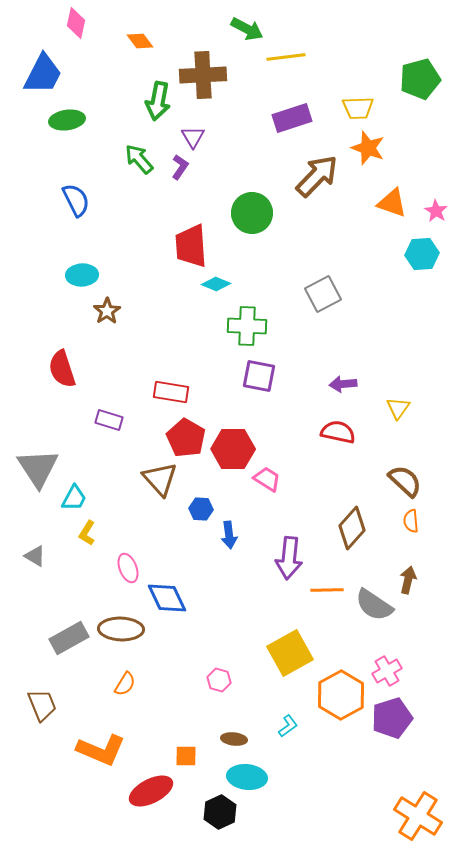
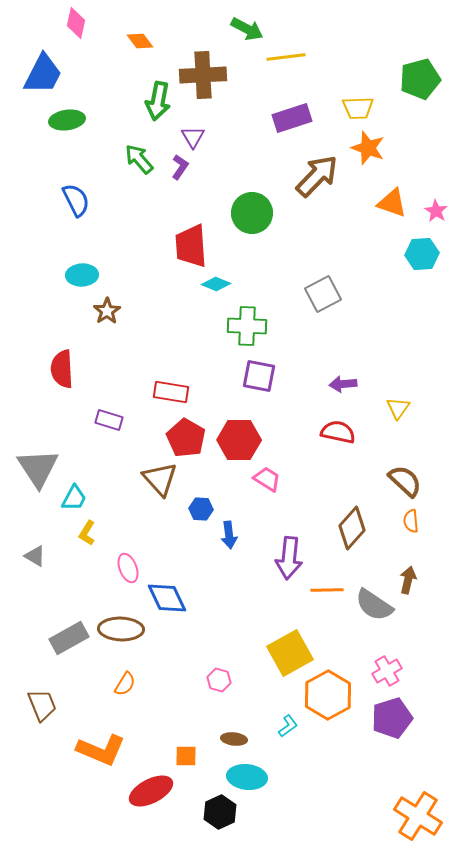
red semicircle at (62, 369): rotated 15 degrees clockwise
red hexagon at (233, 449): moved 6 px right, 9 px up
orange hexagon at (341, 695): moved 13 px left
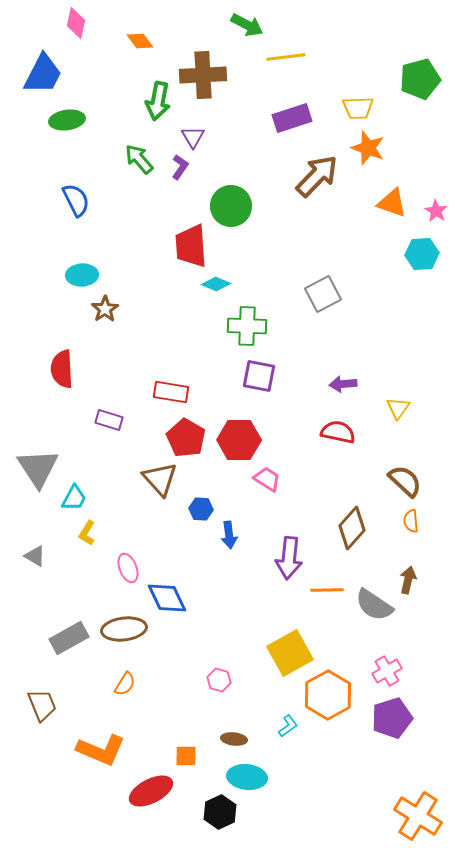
green arrow at (247, 29): moved 4 px up
green circle at (252, 213): moved 21 px left, 7 px up
brown star at (107, 311): moved 2 px left, 2 px up
brown ellipse at (121, 629): moved 3 px right; rotated 9 degrees counterclockwise
